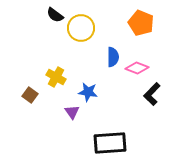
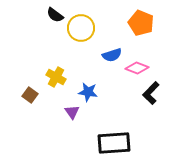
blue semicircle: moved 1 px left, 2 px up; rotated 72 degrees clockwise
black L-shape: moved 1 px left, 1 px up
black rectangle: moved 4 px right
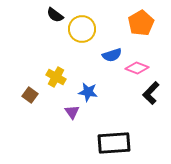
orange pentagon: rotated 20 degrees clockwise
yellow circle: moved 1 px right, 1 px down
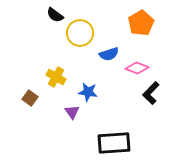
yellow circle: moved 2 px left, 4 px down
blue semicircle: moved 3 px left, 1 px up
brown square: moved 3 px down
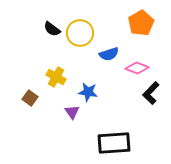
black semicircle: moved 3 px left, 14 px down
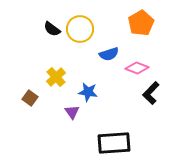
yellow circle: moved 4 px up
yellow cross: rotated 18 degrees clockwise
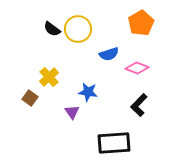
yellow circle: moved 2 px left
yellow cross: moved 7 px left
black L-shape: moved 12 px left, 12 px down
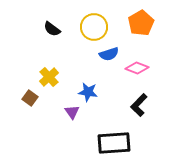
yellow circle: moved 16 px right, 2 px up
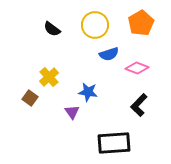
yellow circle: moved 1 px right, 2 px up
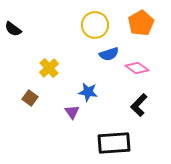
black semicircle: moved 39 px left
pink diamond: rotated 15 degrees clockwise
yellow cross: moved 9 px up
